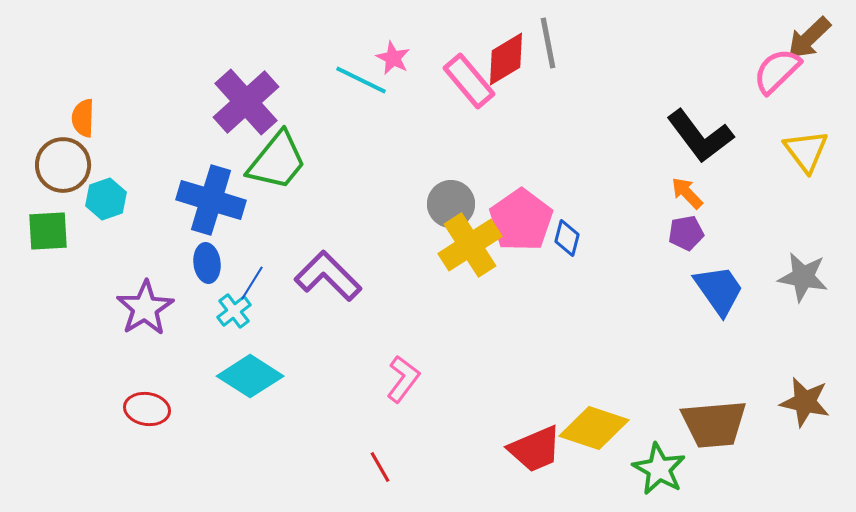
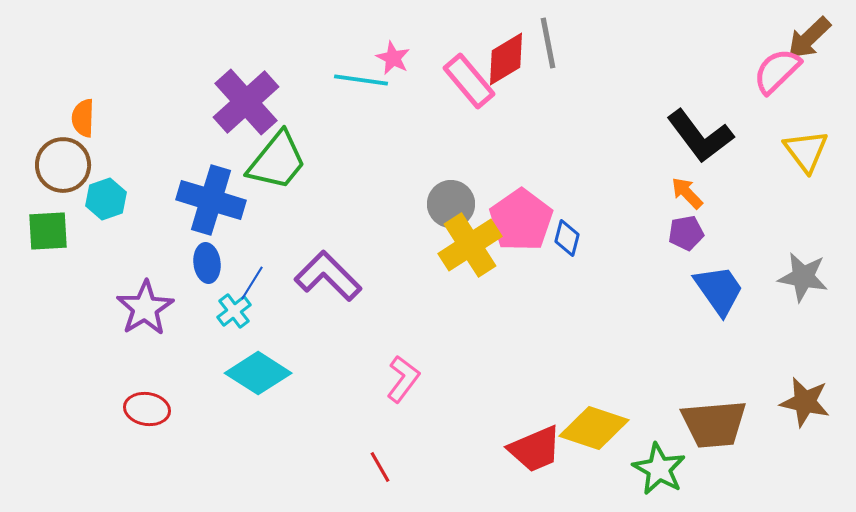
cyan line: rotated 18 degrees counterclockwise
cyan diamond: moved 8 px right, 3 px up
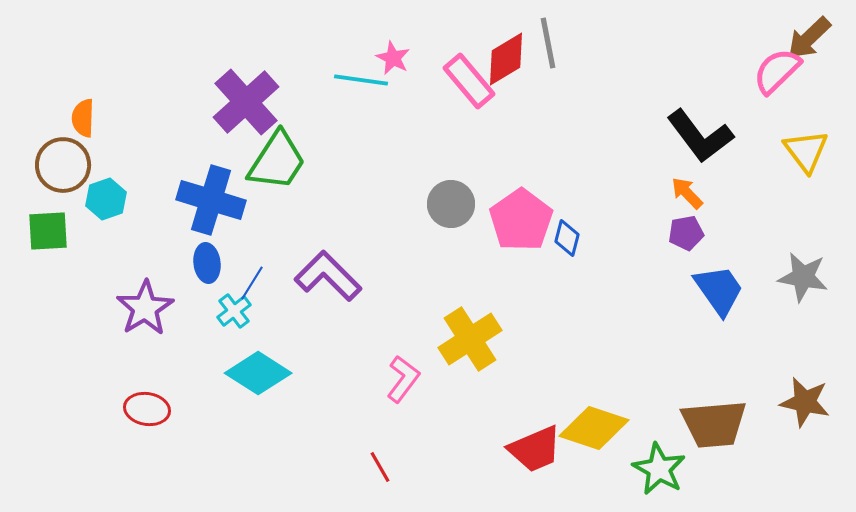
green trapezoid: rotated 6 degrees counterclockwise
yellow cross: moved 94 px down
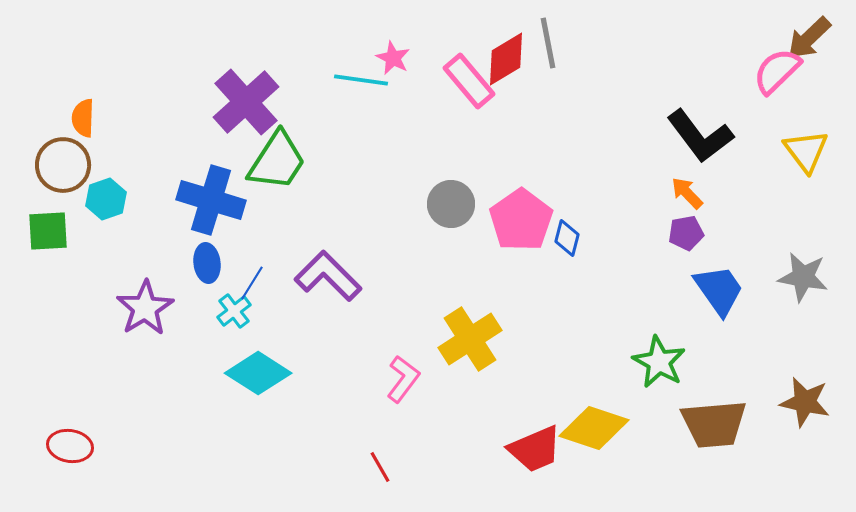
red ellipse: moved 77 px left, 37 px down
green star: moved 107 px up
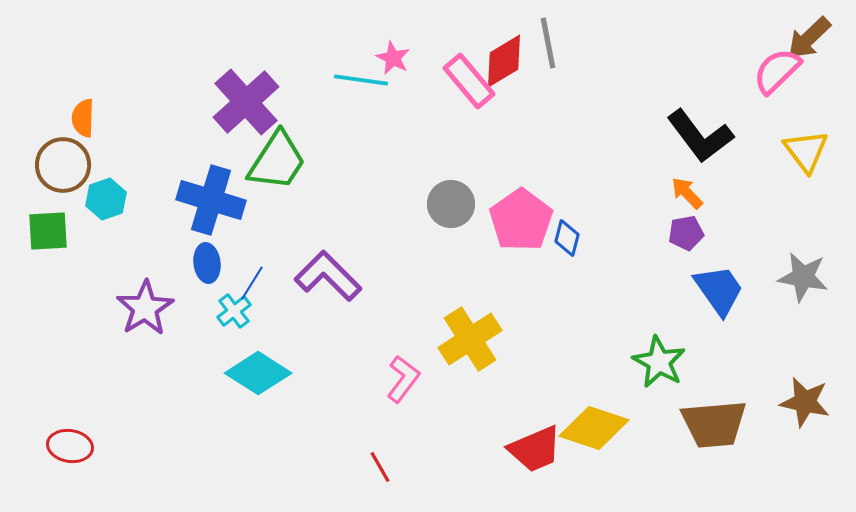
red diamond: moved 2 px left, 2 px down
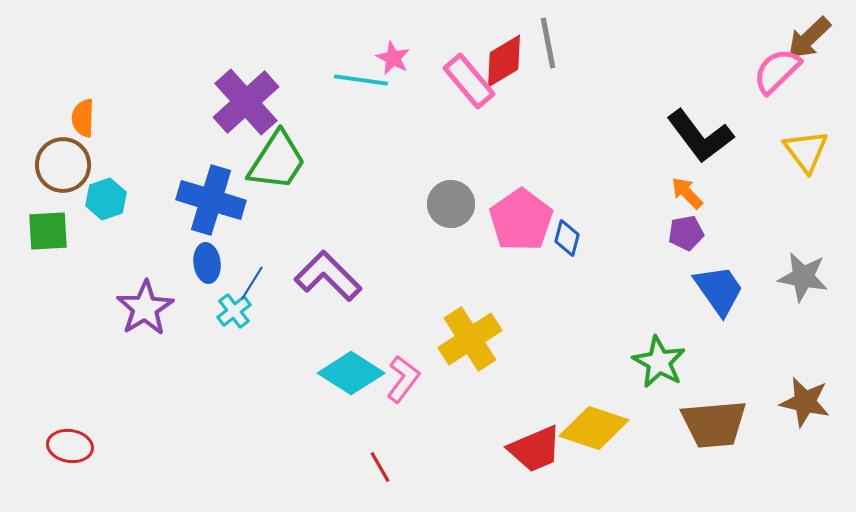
cyan diamond: moved 93 px right
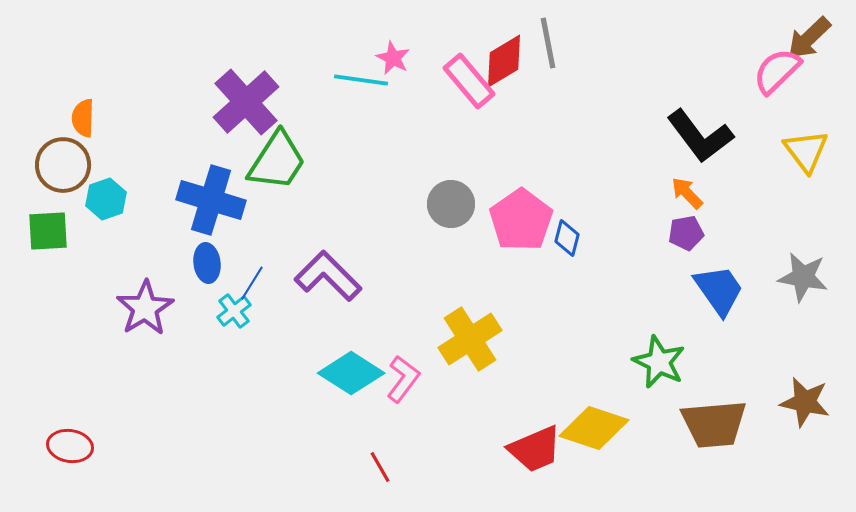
green star: rotated 4 degrees counterclockwise
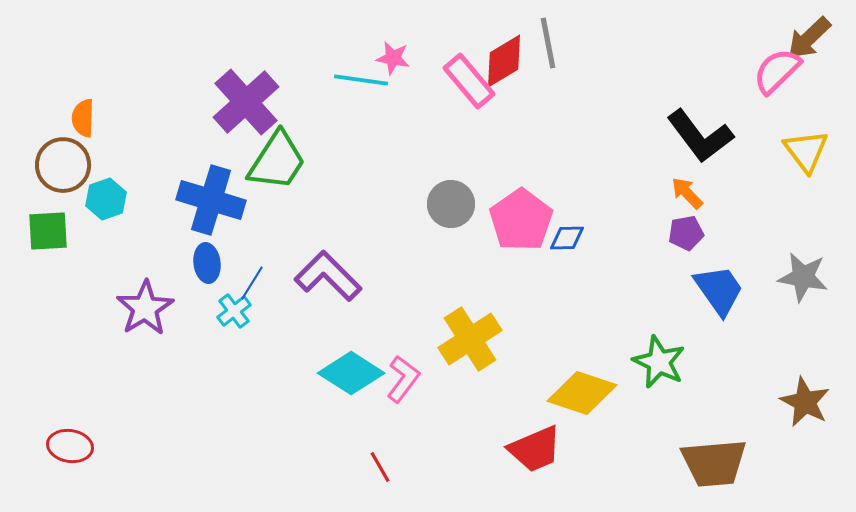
pink star: rotated 16 degrees counterclockwise
blue diamond: rotated 75 degrees clockwise
brown star: rotated 15 degrees clockwise
brown trapezoid: moved 39 px down
yellow diamond: moved 12 px left, 35 px up
